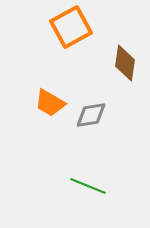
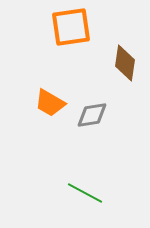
orange square: rotated 21 degrees clockwise
gray diamond: moved 1 px right
green line: moved 3 px left, 7 px down; rotated 6 degrees clockwise
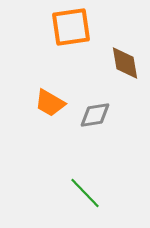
brown diamond: rotated 18 degrees counterclockwise
gray diamond: moved 3 px right
green line: rotated 18 degrees clockwise
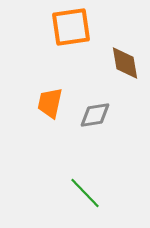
orange trapezoid: rotated 72 degrees clockwise
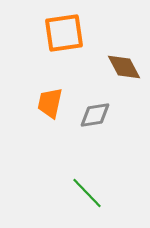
orange square: moved 7 px left, 6 px down
brown diamond: moved 1 px left, 4 px down; rotated 18 degrees counterclockwise
green line: moved 2 px right
